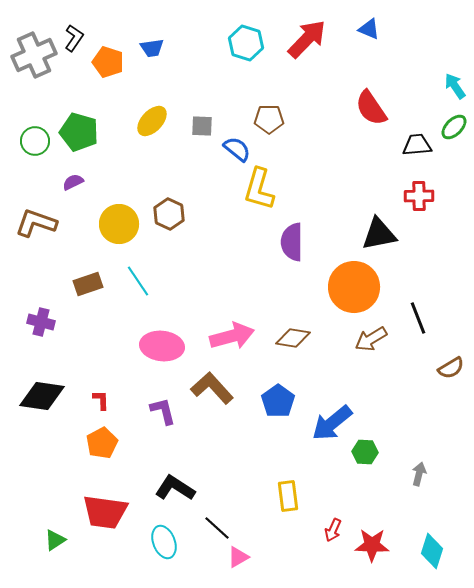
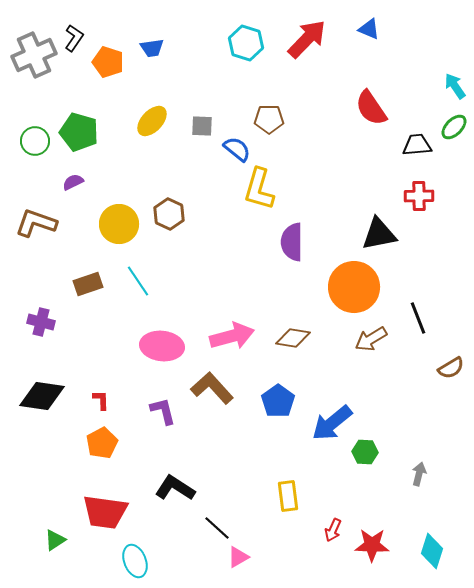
cyan ellipse at (164, 542): moved 29 px left, 19 px down
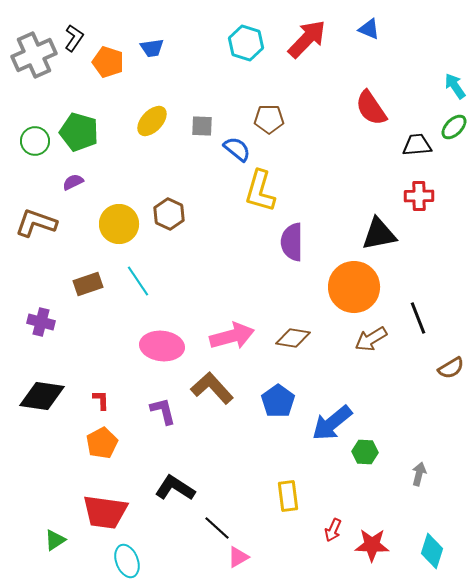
yellow L-shape at (259, 189): moved 1 px right, 2 px down
cyan ellipse at (135, 561): moved 8 px left
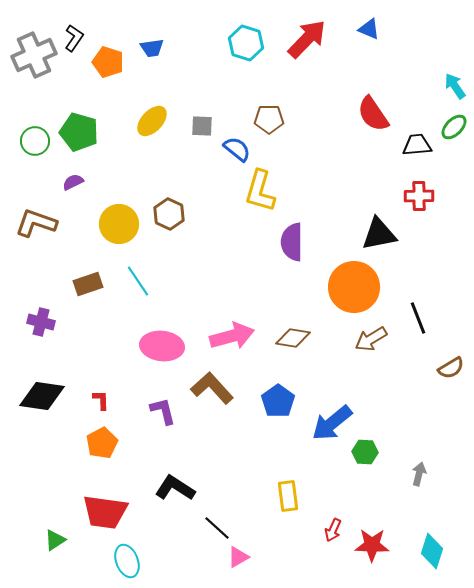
red semicircle at (371, 108): moved 2 px right, 6 px down
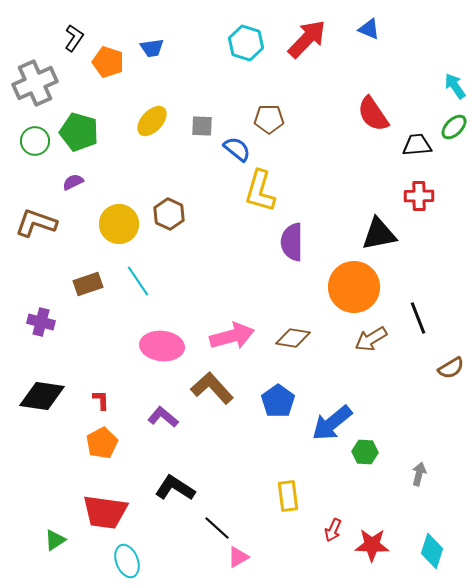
gray cross at (34, 55): moved 1 px right, 28 px down
purple L-shape at (163, 411): moved 6 px down; rotated 36 degrees counterclockwise
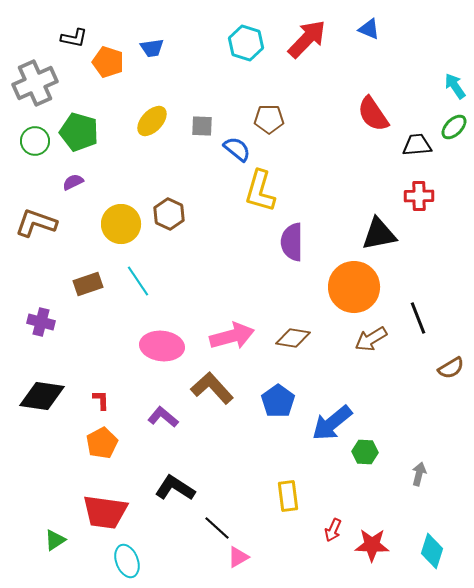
black L-shape at (74, 38): rotated 68 degrees clockwise
yellow circle at (119, 224): moved 2 px right
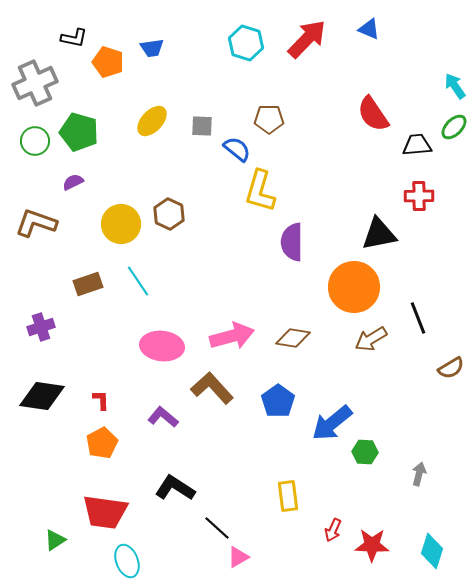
purple cross at (41, 322): moved 5 px down; rotated 32 degrees counterclockwise
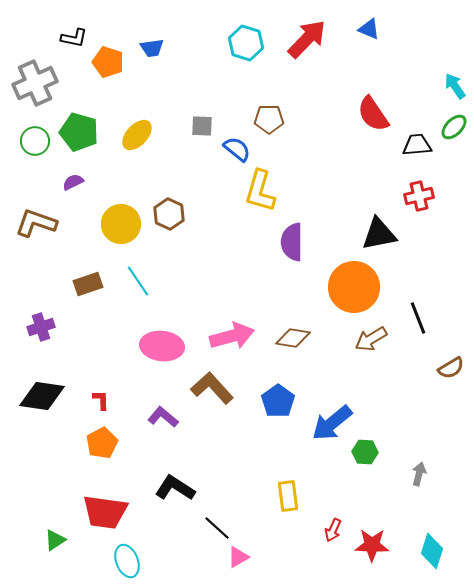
yellow ellipse at (152, 121): moved 15 px left, 14 px down
red cross at (419, 196): rotated 12 degrees counterclockwise
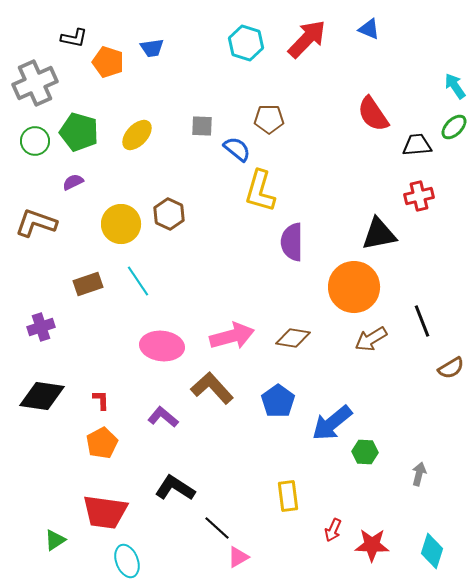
black line at (418, 318): moved 4 px right, 3 px down
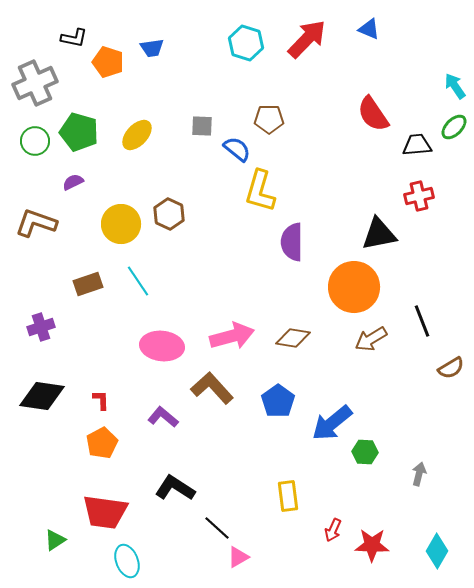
cyan diamond at (432, 551): moved 5 px right; rotated 12 degrees clockwise
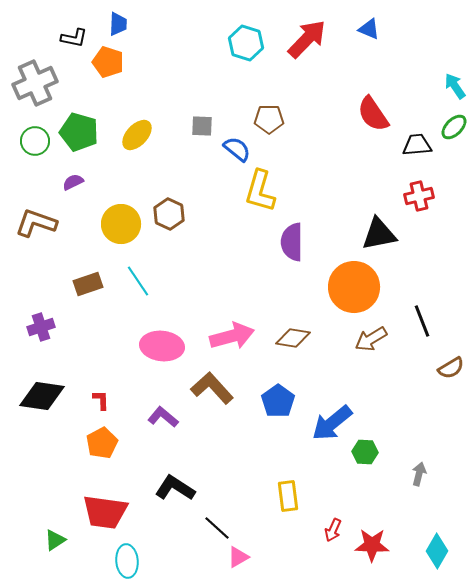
blue trapezoid at (152, 48): moved 34 px left, 24 px up; rotated 80 degrees counterclockwise
cyan ellipse at (127, 561): rotated 16 degrees clockwise
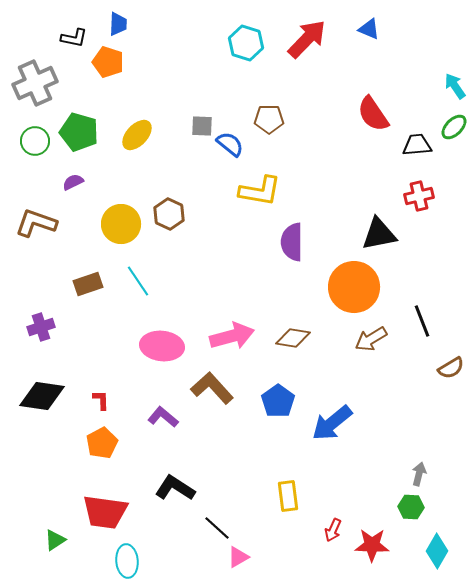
blue semicircle at (237, 149): moved 7 px left, 5 px up
yellow L-shape at (260, 191): rotated 96 degrees counterclockwise
green hexagon at (365, 452): moved 46 px right, 55 px down
